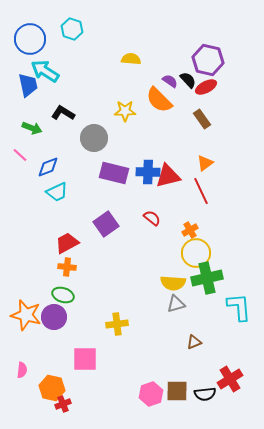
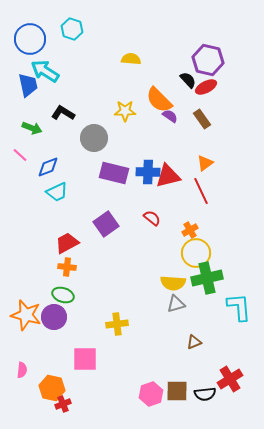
purple semicircle at (170, 81): moved 35 px down
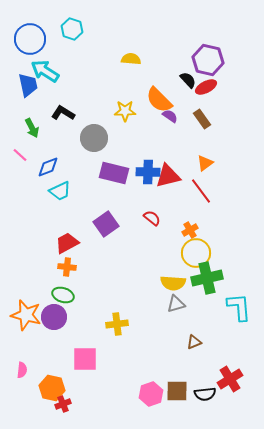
green arrow at (32, 128): rotated 42 degrees clockwise
red line at (201, 191): rotated 12 degrees counterclockwise
cyan trapezoid at (57, 192): moved 3 px right, 1 px up
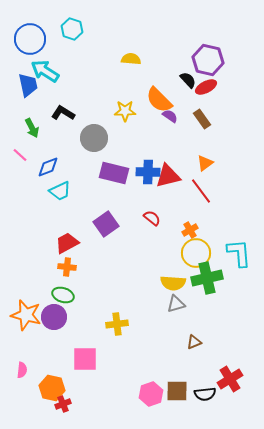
cyan L-shape at (239, 307): moved 54 px up
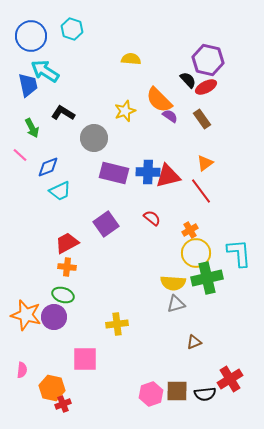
blue circle at (30, 39): moved 1 px right, 3 px up
yellow star at (125, 111): rotated 20 degrees counterclockwise
